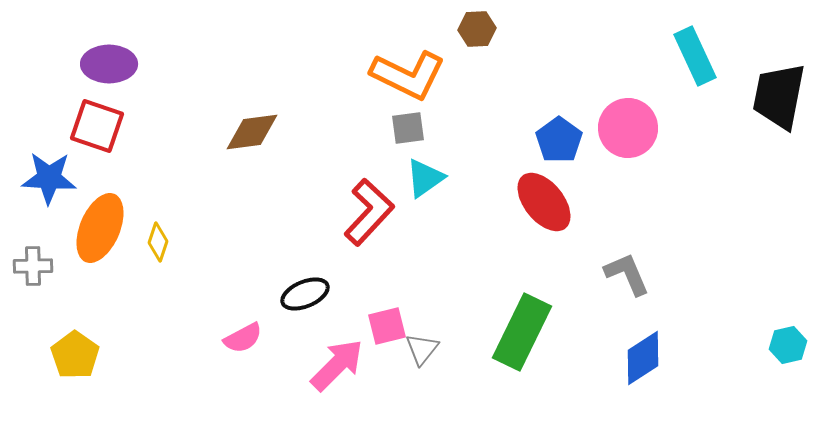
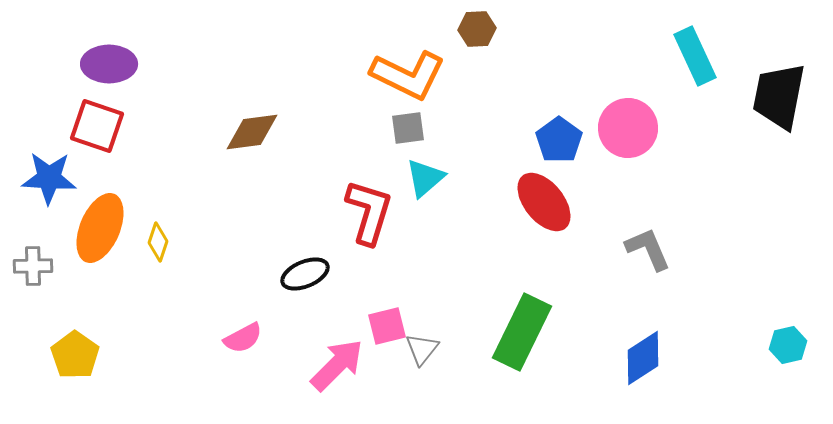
cyan triangle: rotated 6 degrees counterclockwise
red L-shape: rotated 26 degrees counterclockwise
gray L-shape: moved 21 px right, 25 px up
black ellipse: moved 20 px up
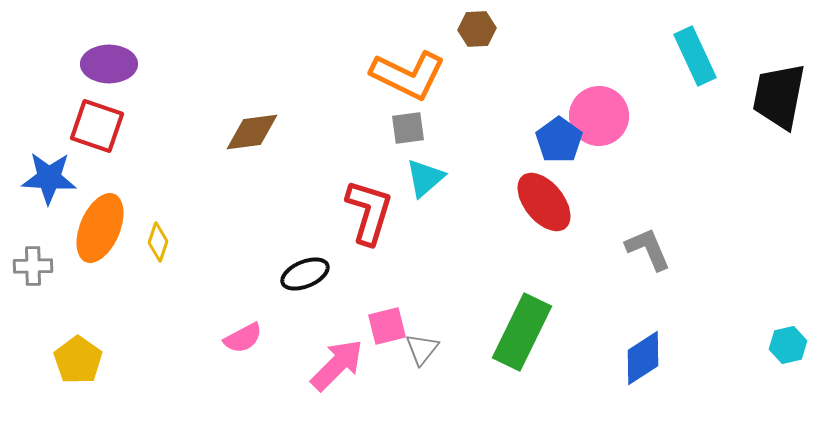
pink circle: moved 29 px left, 12 px up
yellow pentagon: moved 3 px right, 5 px down
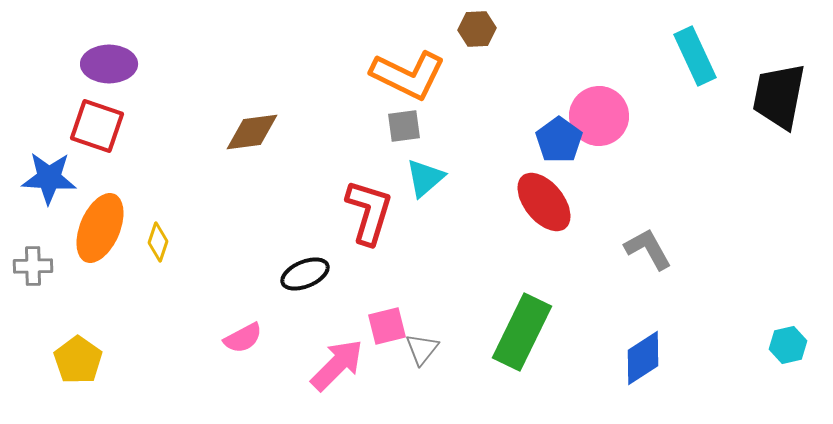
gray square: moved 4 px left, 2 px up
gray L-shape: rotated 6 degrees counterclockwise
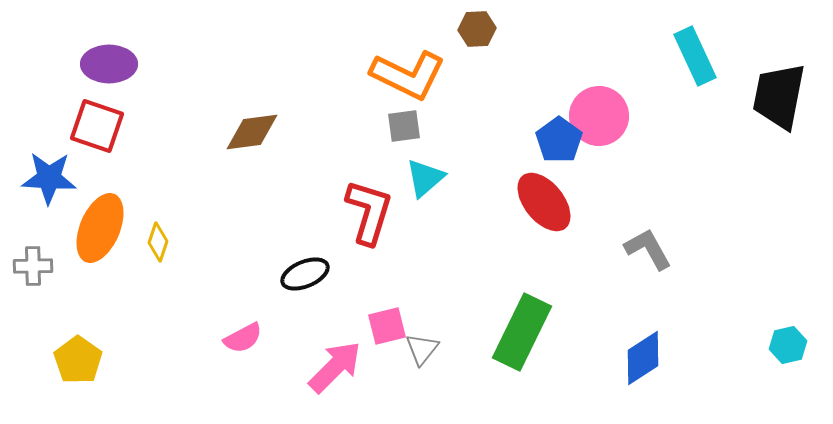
pink arrow: moved 2 px left, 2 px down
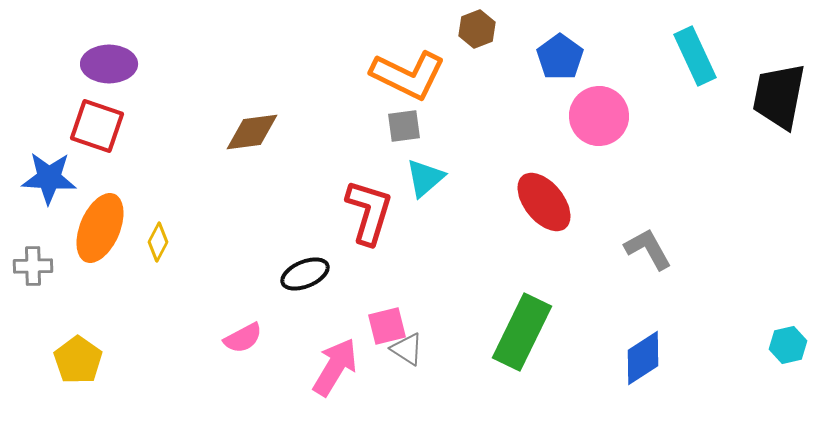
brown hexagon: rotated 18 degrees counterclockwise
blue pentagon: moved 1 px right, 83 px up
yellow diamond: rotated 9 degrees clockwise
gray triangle: moved 15 px left; rotated 36 degrees counterclockwise
pink arrow: rotated 14 degrees counterclockwise
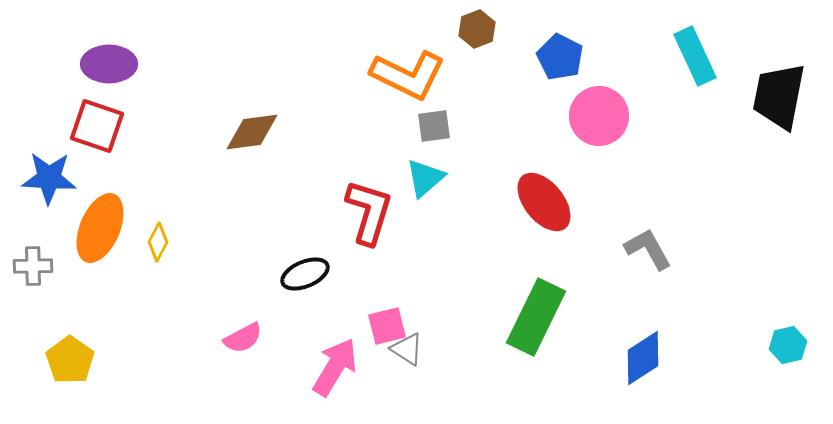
blue pentagon: rotated 9 degrees counterclockwise
gray square: moved 30 px right
green rectangle: moved 14 px right, 15 px up
yellow pentagon: moved 8 px left
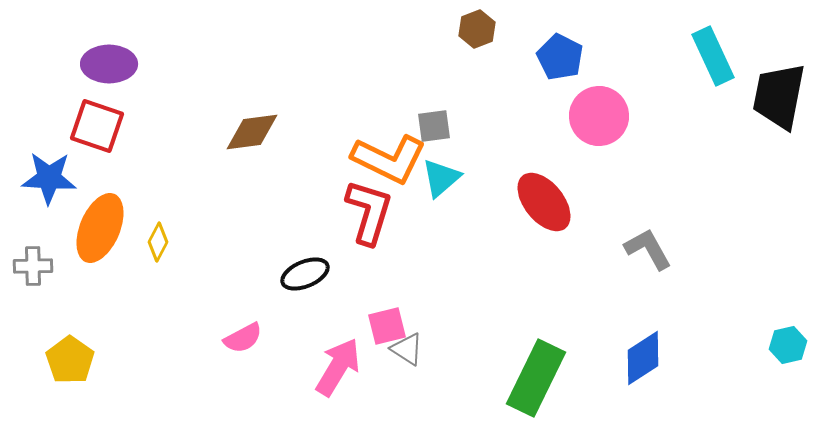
cyan rectangle: moved 18 px right
orange L-shape: moved 19 px left, 84 px down
cyan triangle: moved 16 px right
green rectangle: moved 61 px down
pink arrow: moved 3 px right
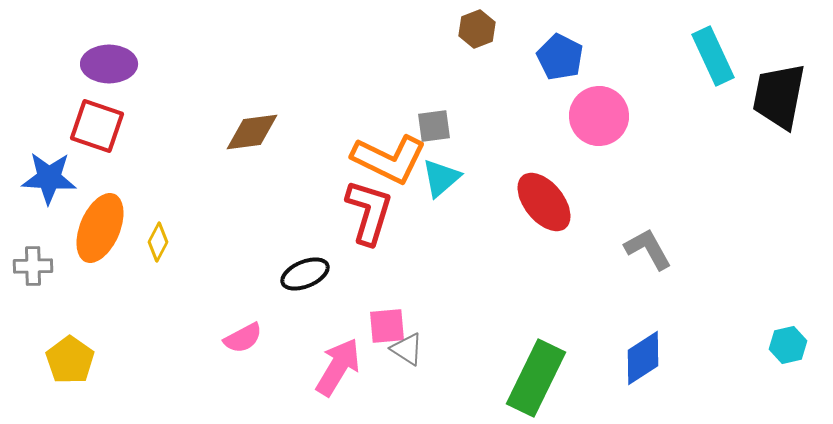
pink square: rotated 9 degrees clockwise
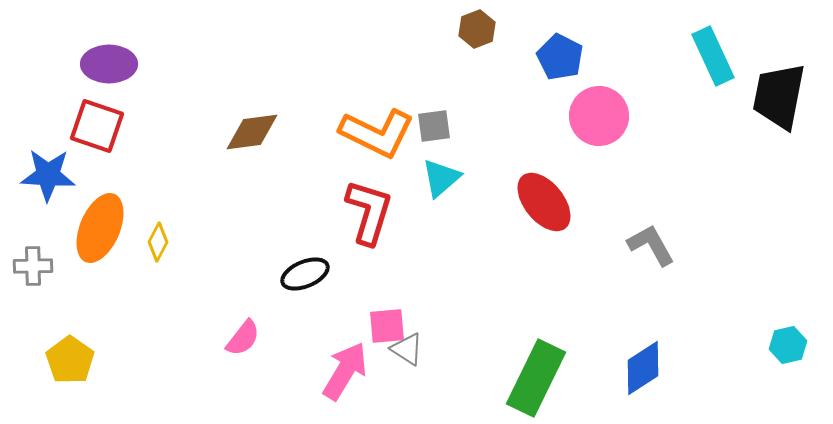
orange L-shape: moved 12 px left, 26 px up
blue star: moved 1 px left, 3 px up
gray L-shape: moved 3 px right, 4 px up
pink semicircle: rotated 24 degrees counterclockwise
blue diamond: moved 10 px down
pink arrow: moved 7 px right, 4 px down
